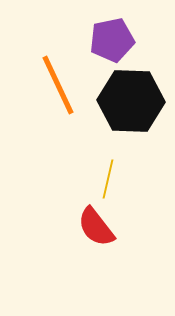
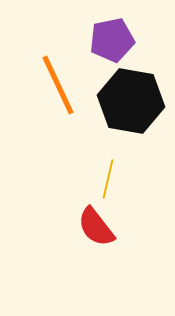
black hexagon: rotated 8 degrees clockwise
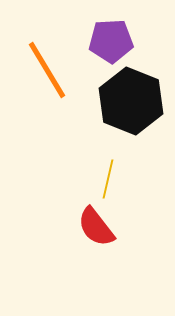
purple pentagon: moved 1 px left, 1 px down; rotated 9 degrees clockwise
orange line: moved 11 px left, 15 px up; rotated 6 degrees counterclockwise
black hexagon: rotated 12 degrees clockwise
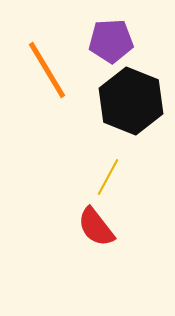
yellow line: moved 2 px up; rotated 15 degrees clockwise
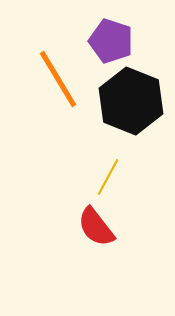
purple pentagon: rotated 21 degrees clockwise
orange line: moved 11 px right, 9 px down
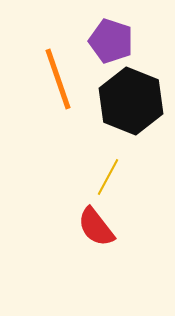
orange line: rotated 12 degrees clockwise
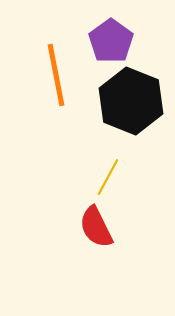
purple pentagon: rotated 18 degrees clockwise
orange line: moved 2 px left, 4 px up; rotated 8 degrees clockwise
red semicircle: rotated 12 degrees clockwise
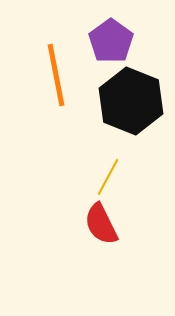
red semicircle: moved 5 px right, 3 px up
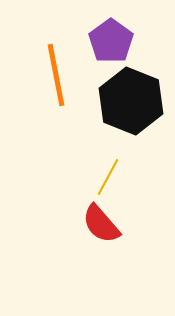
red semicircle: rotated 15 degrees counterclockwise
